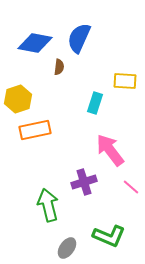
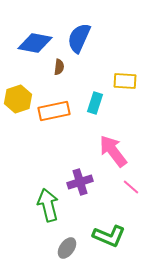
orange rectangle: moved 19 px right, 19 px up
pink arrow: moved 3 px right, 1 px down
purple cross: moved 4 px left
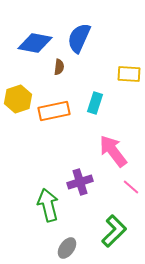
yellow rectangle: moved 4 px right, 7 px up
green L-shape: moved 5 px right, 5 px up; rotated 68 degrees counterclockwise
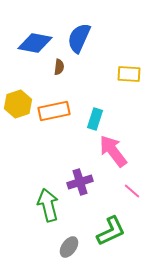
yellow hexagon: moved 5 px down
cyan rectangle: moved 16 px down
pink line: moved 1 px right, 4 px down
green L-shape: moved 3 px left; rotated 20 degrees clockwise
gray ellipse: moved 2 px right, 1 px up
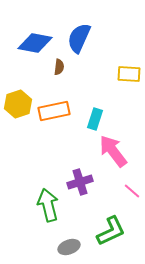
gray ellipse: rotated 35 degrees clockwise
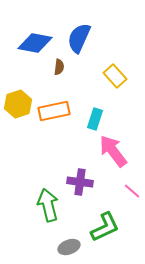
yellow rectangle: moved 14 px left, 2 px down; rotated 45 degrees clockwise
purple cross: rotated 25 degrees clockwise
green L-shape: moved 6 px left, 4 px up
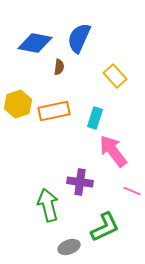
cyan rectangle: moved 1 px up
pink line: rotated 18 degrees counterclockwise
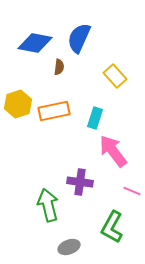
green L-shape: moved 7 px right; rotated 144 degrees clockwise
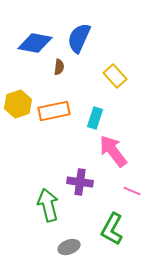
green L-shape: moved 2 px down
